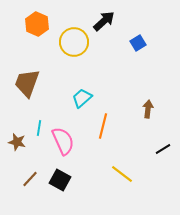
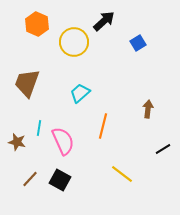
cyan trapezoid: moved 2 px left, 5 px up
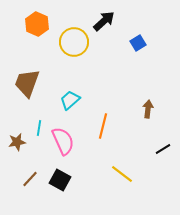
cyan trapezoid: moved 10 px left, 7 px down
brown star: rotated 24 degrees counterclockwise
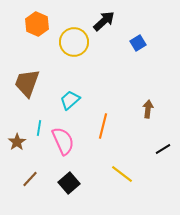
brown star: rotated 24 degrees counterclockwise
black square: moved 9 px right, 3 px down; rotated 20 degrees clockwise
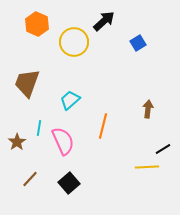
yellow line: moved 25 px right, 7 px up; rotated 40 degrees counterclockwise
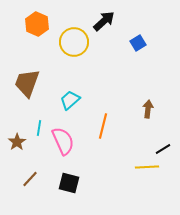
black square: rotated 35 degrees counterclockwise
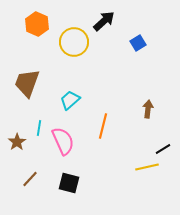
yellow line: rotated 10 degrees counterclockwise
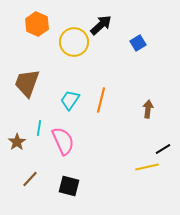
black arrow: moved 3 px left, 4 px down
cyan trapezoid: rotated 15 degrees counterclockwise
orange line: moved 2 px left, 26 px up
black square: moved 3 px down
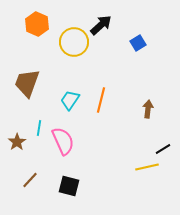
brown line: moved 1 px down
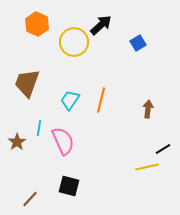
brown line: moved 19 px down
